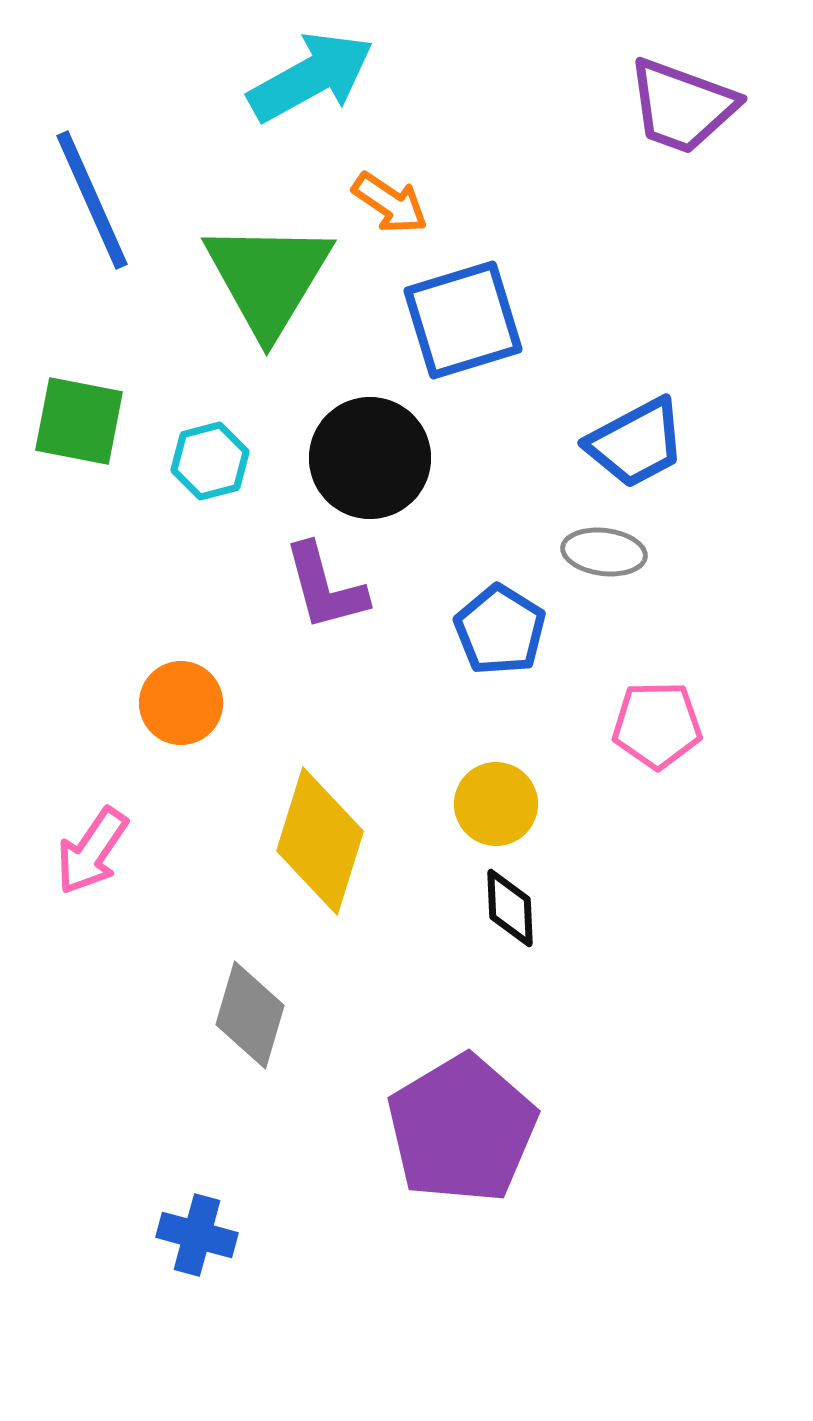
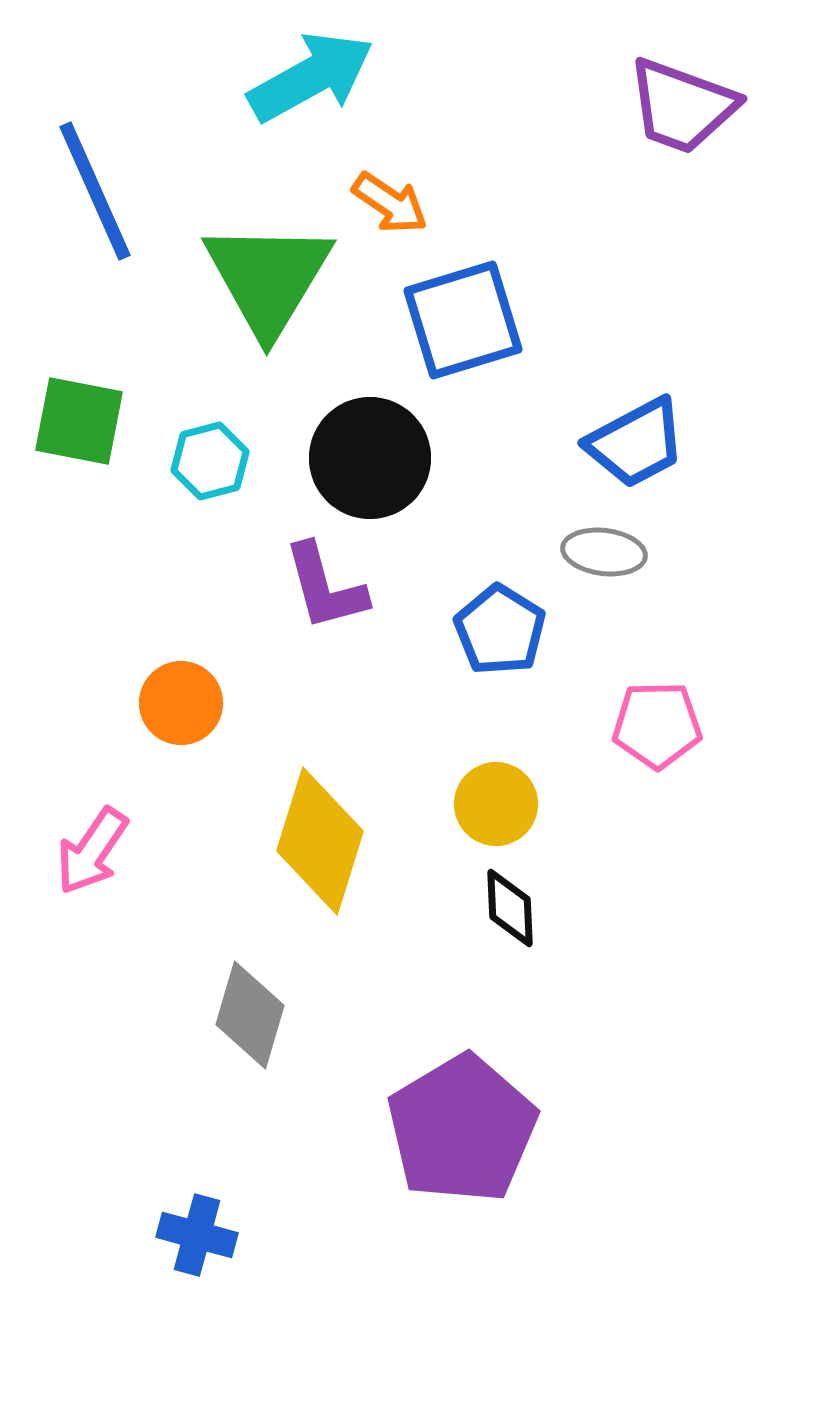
blue line: moved 3 px right, 9 px up
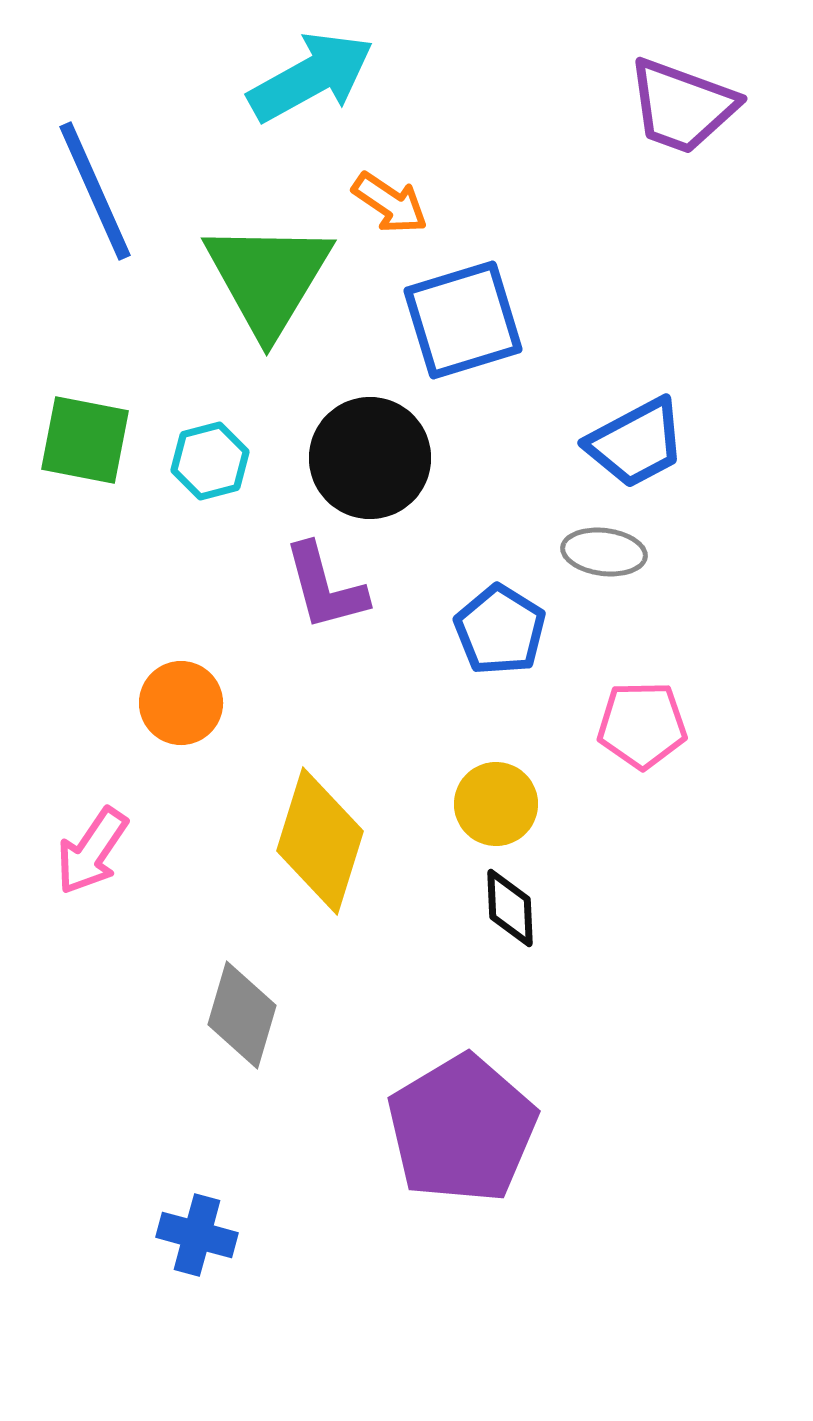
green square: moved 6 px right, 19 px down
pink pentagon: moved 15 px left
gray diamond: moved 8 px left
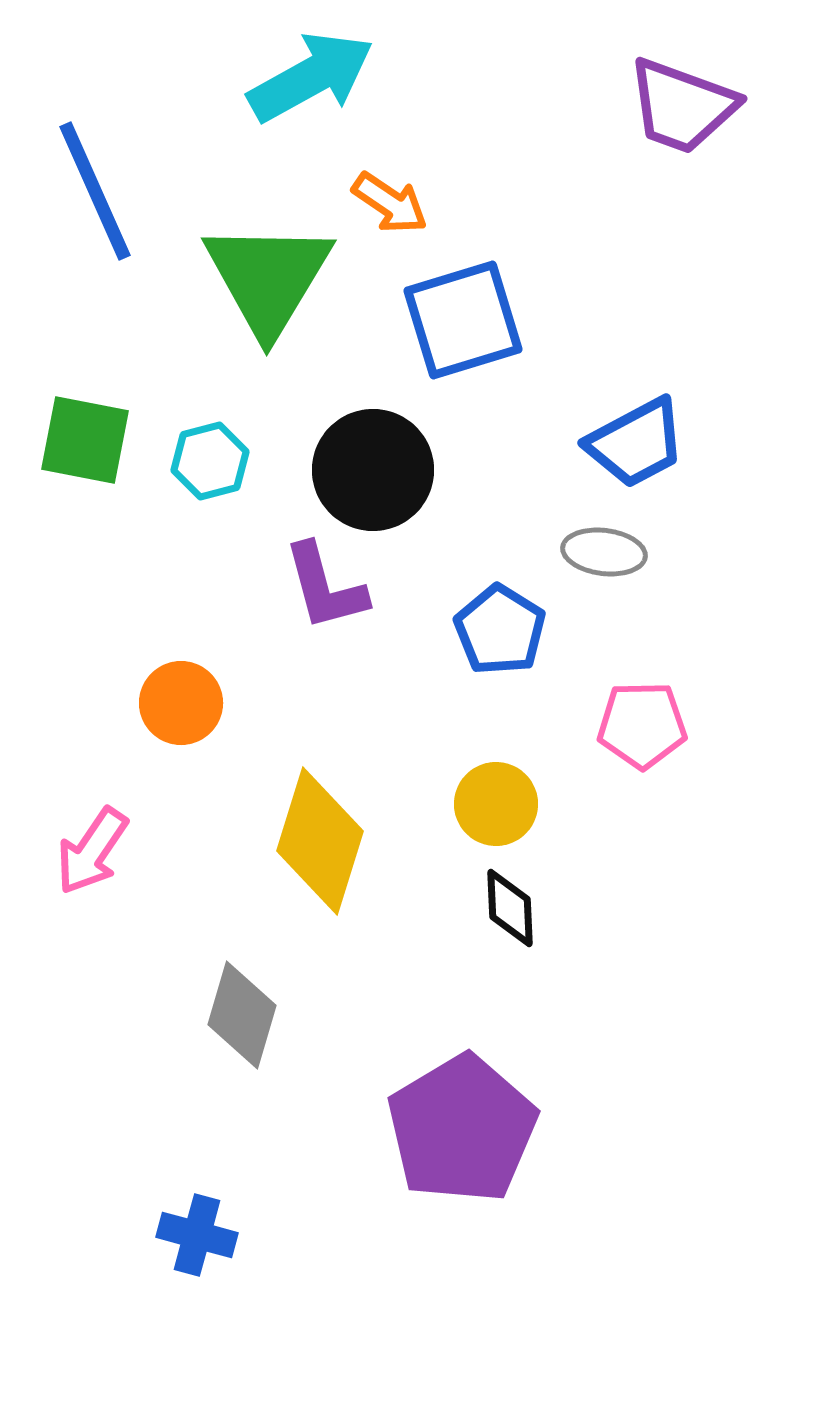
black circle: moved 3 px right, 12 px down
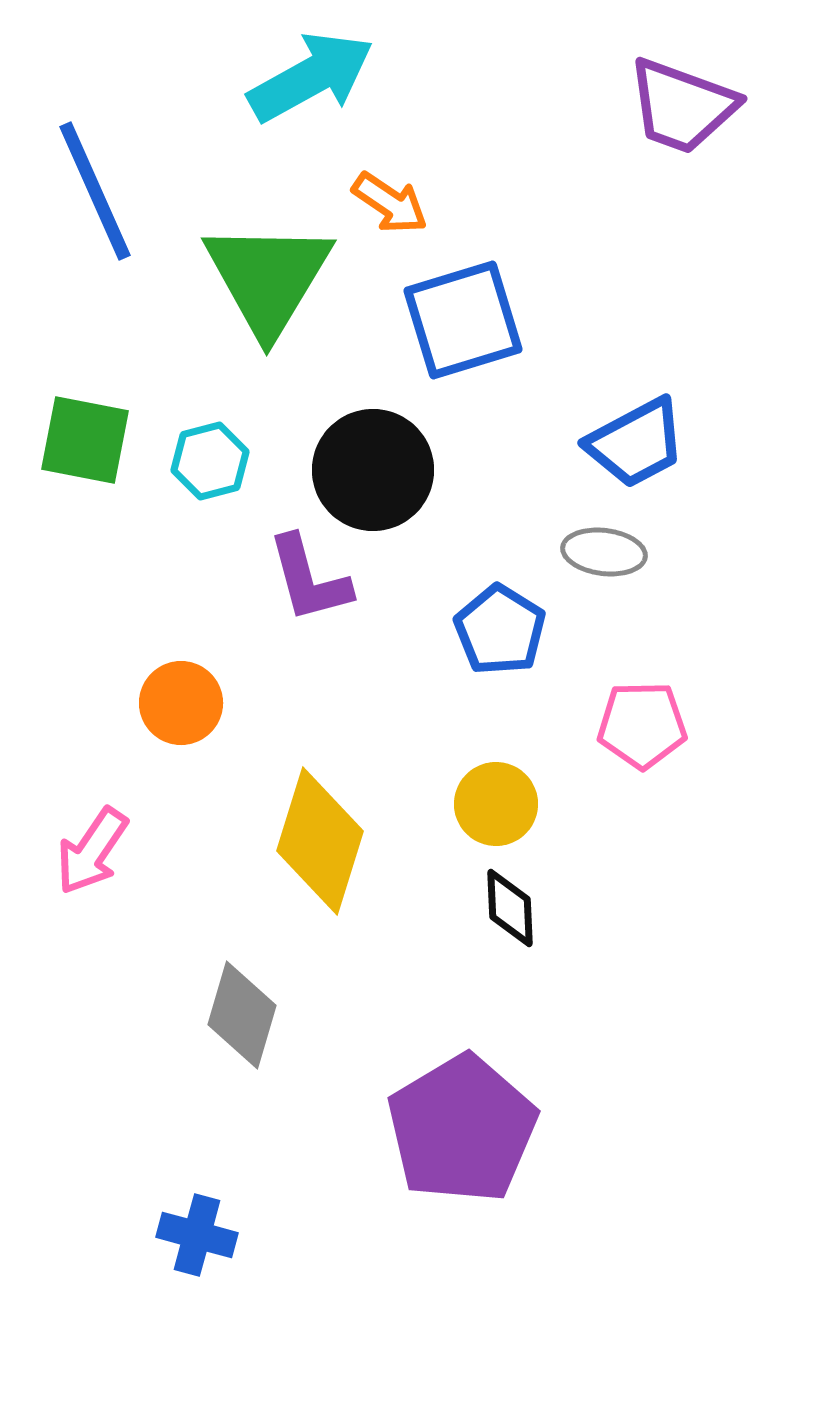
purple L-shape: moved 16 px left, 8 px up
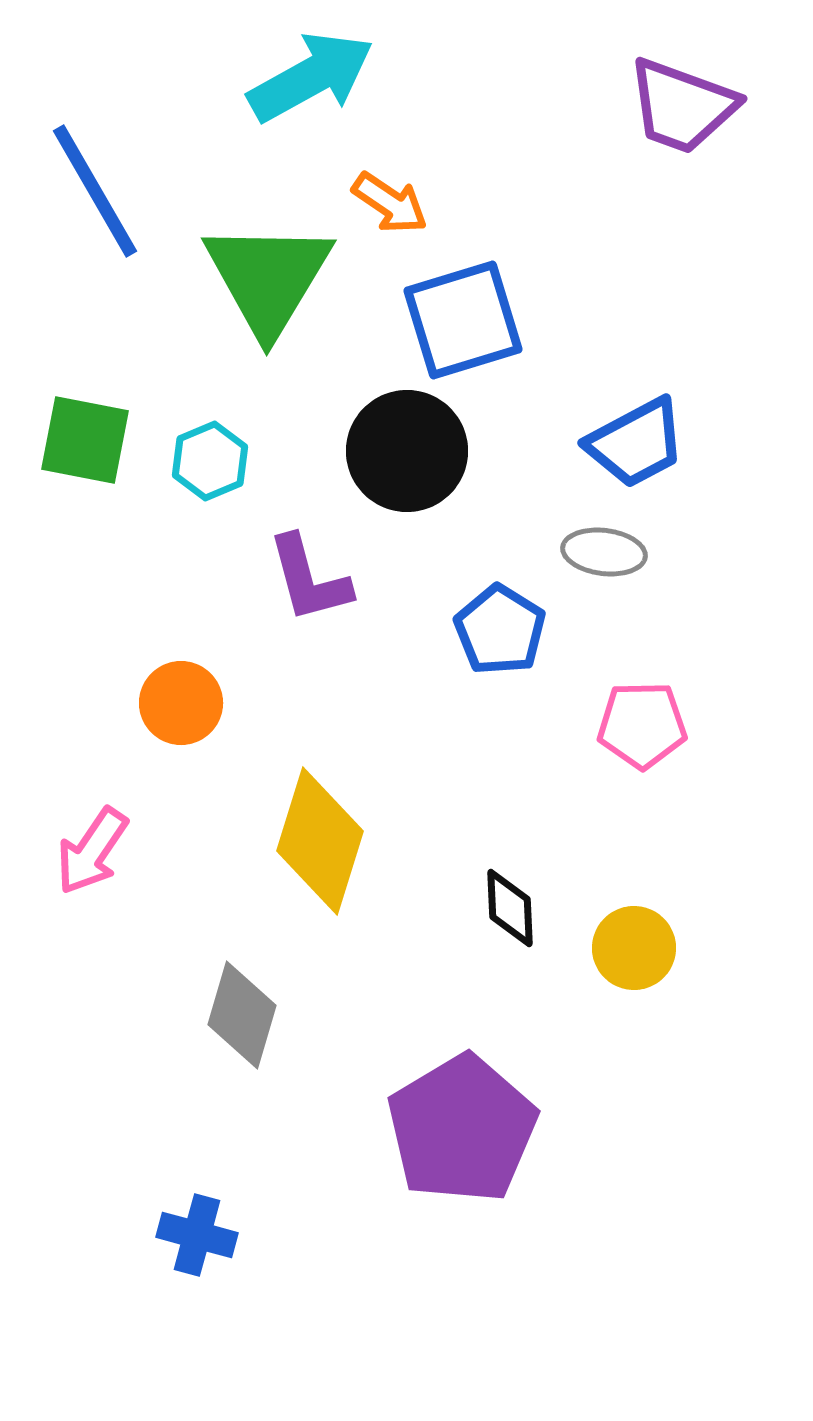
blue line: rotated 6 degrees counterclockwise
cyan hexagon: rotated 8 degrees counterclockwise
black circle: moved 34 px right, 19 px up
yellow circle: moved 138 px right, 144 px down
